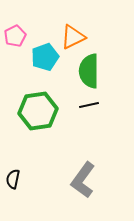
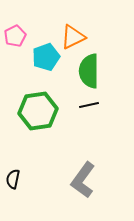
cyan pentagon: moved 1 px right
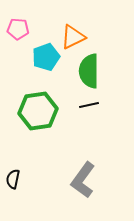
pink pentagon: moved 3 px right, 7 px up; rotated 30 degrees clockwise
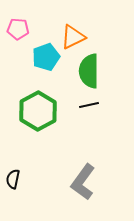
green hexagon: rotated 21 degrees counterclockwise
gray L-shape: moved 2 px down
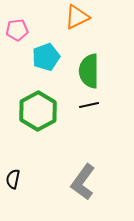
pink pentagon: moved 1 px left, 1 px down; rotated 10 degrees counterclockwise
orange triangle: moved 4 px right, 20 px up
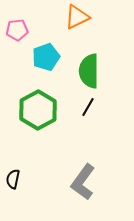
black line: moved 1 px left, 2 px down; rotated 48 degrees counterclockwise
green hexagon: moved 1 px up
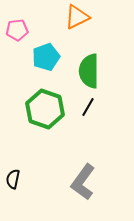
green hexagon: moved 7 px right, 1 px up; rotated 12 degrees counterclockwise
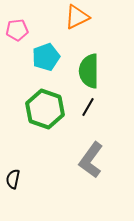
gray L-shape: moved 8 px right, 22 px up
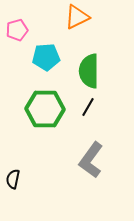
pink pentagon: rotated 10 degrees counterclockwise
cyan pentagon: rotated 16 degrees clockwise
green hexagon: rotated 18 degrees counterclockwise
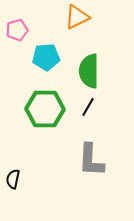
gray L-shape: rotated 33 degrees counterclockwise
